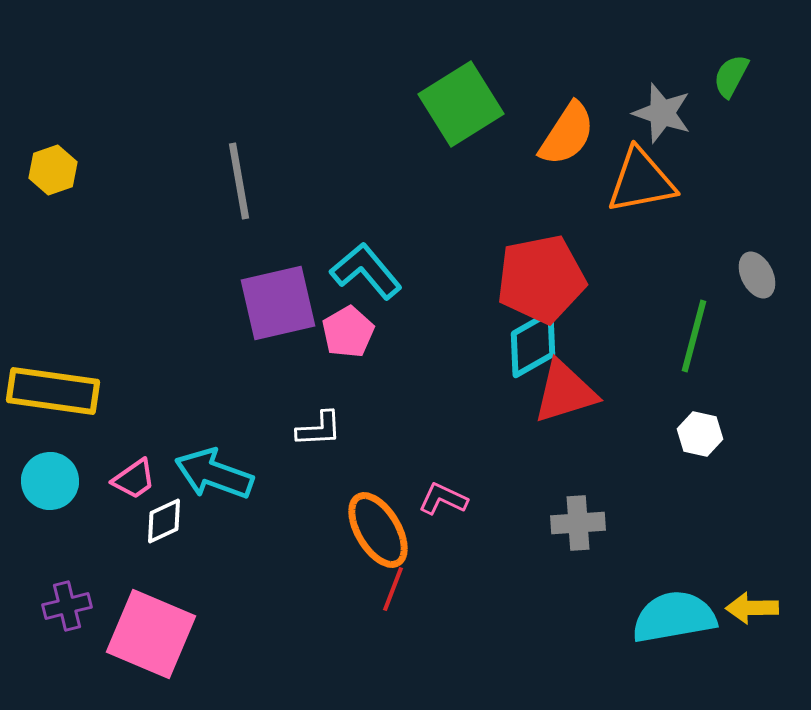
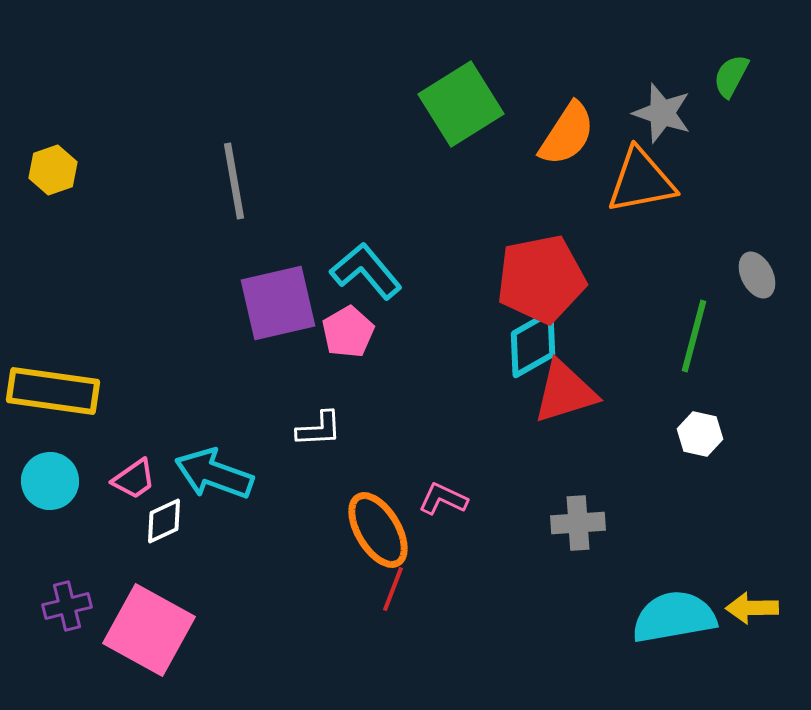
gray line: moved 5 px left
pink square: moved 2 px left, 4 px up; rotated 6 degrees clockwise
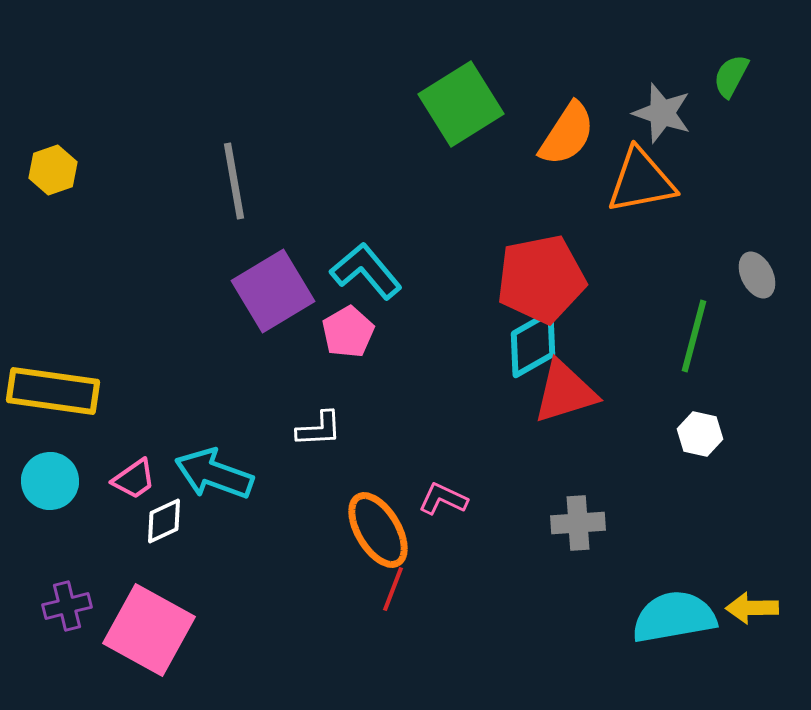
purple square: moved 5 px left, 12 px up; rotated 18 degrees counterclockwise
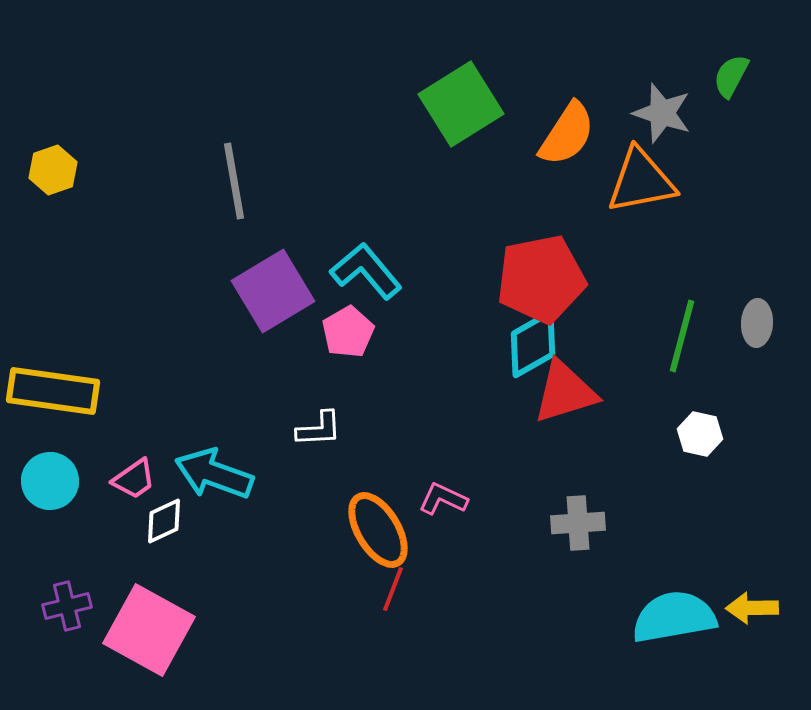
gray ellipse: moved 48 px down; rotated 30 degrees clockwise
green line: moved 12 px left
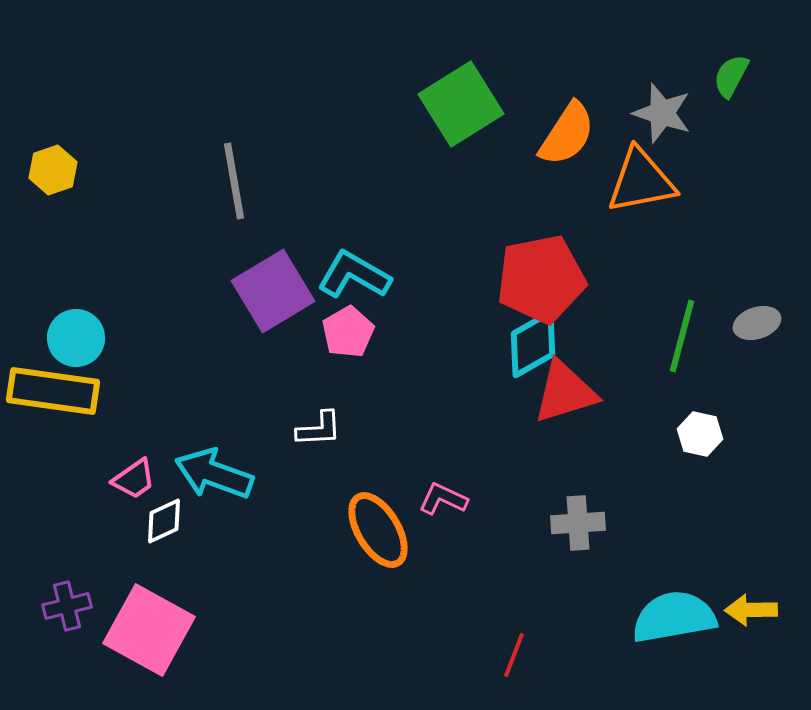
cyan L-shape: moved 12 px left, 4 px down; rotated 20 degrees counterclockwise
gray ellipse: rotated 69 degrees clockwise
cyan circle: moved 26 px right, 143 px up
red line: moved 121 px right, 66 px down
yellow arrow: moved 1 px left, 2 px down
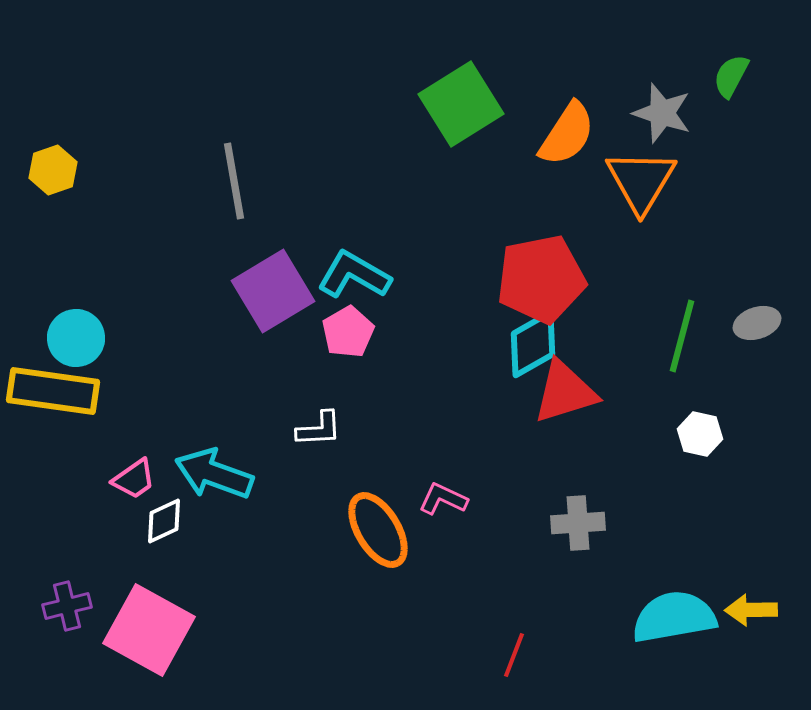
orange triangle: rotated 48 degrees counterclockwise
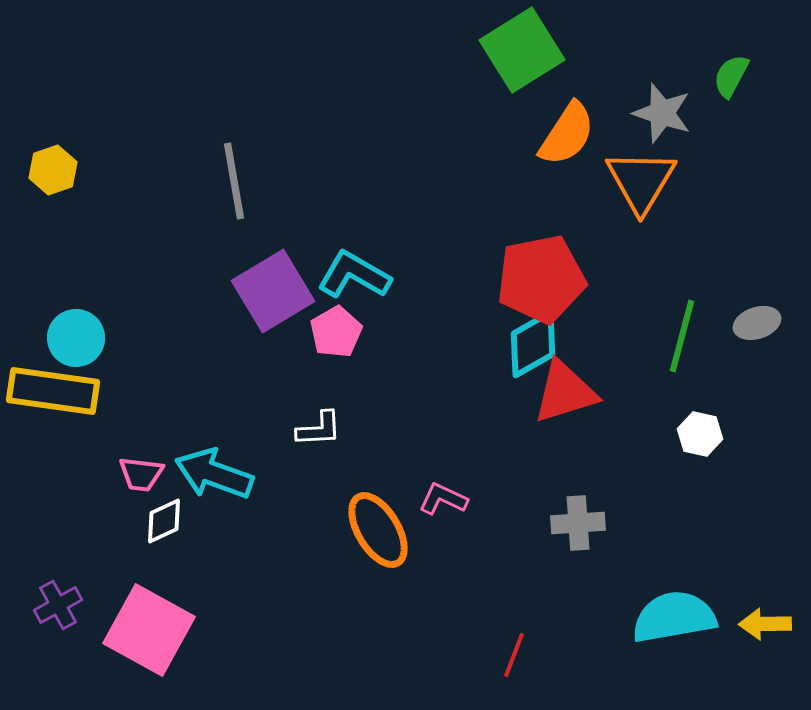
green square: moved 61 px right, 54 px up
pink pentagon: moved 12 px left
pink trapezoid: moved 7 px right, 5 px up; rotated 42 degrees clockwise
purple cross: moved 9 px left, 1 px up; rotated 15 degrees counterclockwise
yellow arrow: moved 14 px right, 14 px down
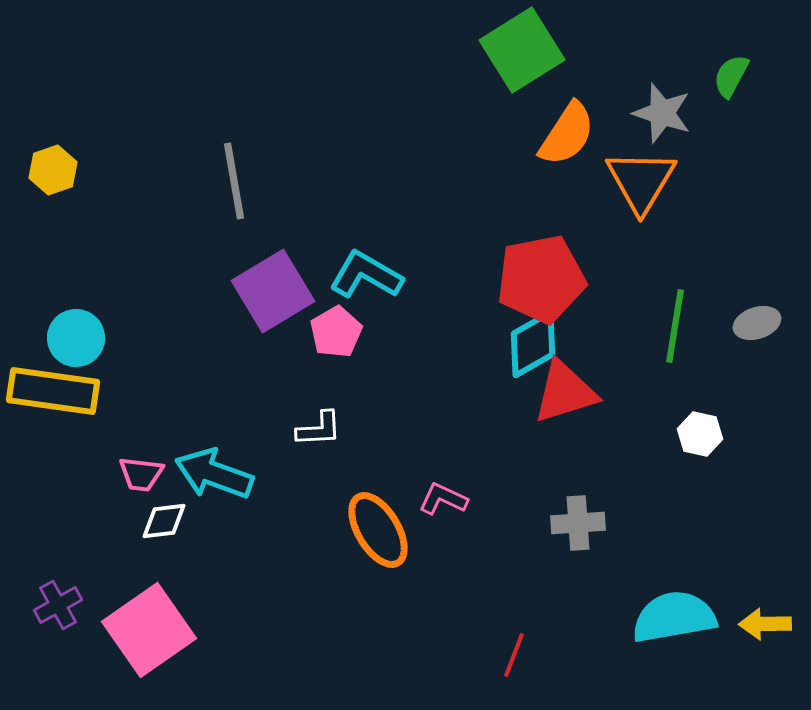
cyan L-shape: moved 12 px right
green line: moved 7 px left, 10 px up; rotated 6 degrees counterclockwise
white diamond: rotated 18 degrees clockwise
pink square: rotated 26 degrees clockwise
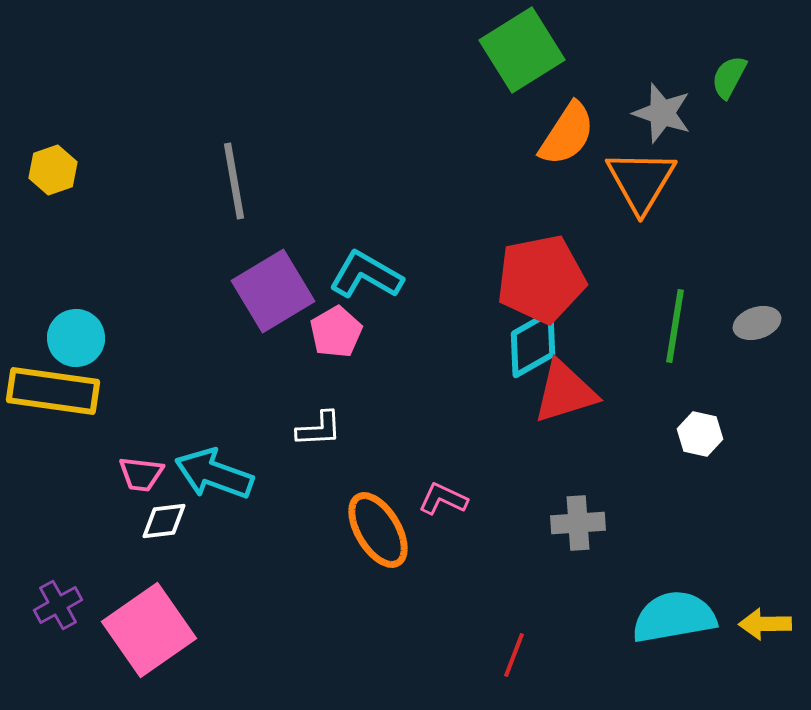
green semicircle: moved 2 px left, 1 px down
